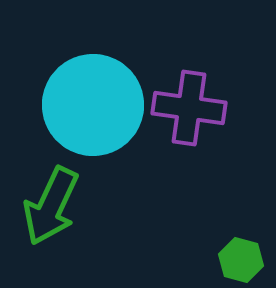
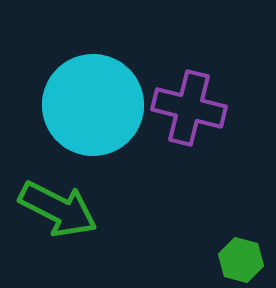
purple cross: rotated 6 degrees clockwise
green arrow: moved 7 px right, 3 px down; rotated 88 degrees counterclockwise
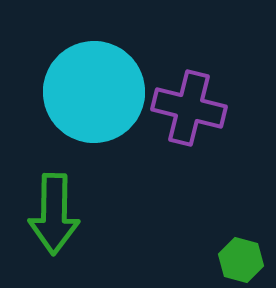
cyan circle: moved 1 px right, 13 px up
green arrow: moved 4 px left, 5 px down; rotated 64 degrees clockwise
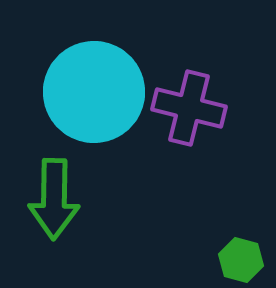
green arrow: moved 15 px up
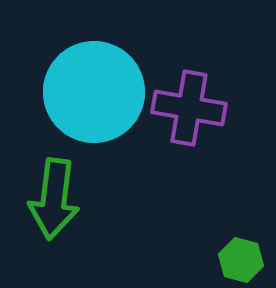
purple cross: rotated 4 degrees counterclockwise
green arrow: rotated 6 degrees clockwise
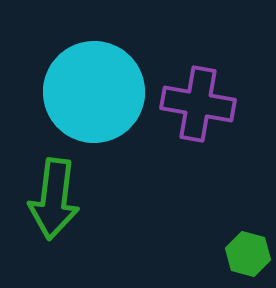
purple cross: moved 9 px right, 4 px up
green hexagon: moved 7 px right, 6 px up
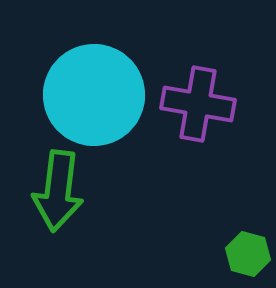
cyan circle: moved 3 px down
green arrow: moved 4 px right, 8 px up
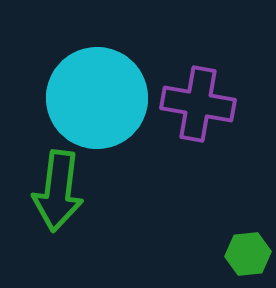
cyan circle: moved 3 px right, 3 px down
green hexagon: rotated 21 degrees counterclockwise
